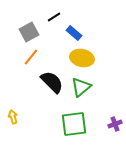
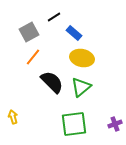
orange line: moved 2 px right
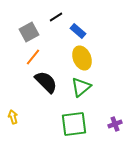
black line: moved 2 px right
blue rectangle: moved 4 px right, 2 px up
yellow ellipse: rotated 55 degrees clockwise
black semicircle: moved 6 px left
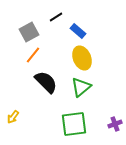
orange line: moved 2 px up
yellow arrow: rotated 128 degrees counterclockwise
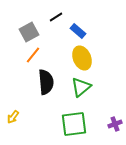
black semicircle: rotated 40 degrees clockwise
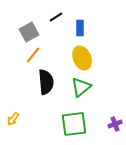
blue rectangle: moved 2 px right, 3 px up; rotated 49 degrees clockwise
yellow arrow: moved 2 px down
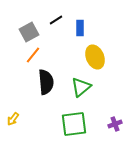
black line: moved 3 px down
yellow ellipse: moved 13 px right, 1 px up
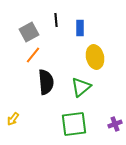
black line: rotated 64 degrees counterclockwise
yellow ellipse: rotated 10 degrees clockwise
